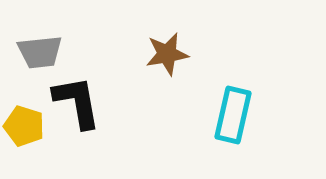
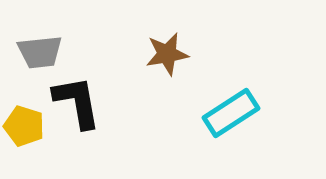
cyan rectangle: moved 2 px left, 2 px up; rotated 44 degrees clockwise
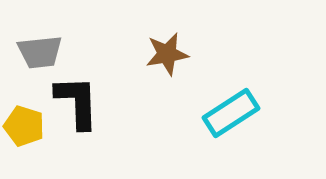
black L-shape: rotated 8 degrees clockwise
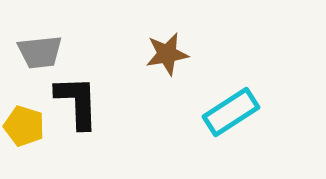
cyan rectangle: moved 1 px up
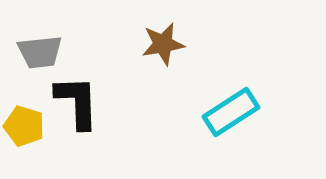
brown star: moved 4 px left, 10 px up
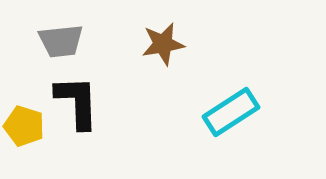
gray trapezoid: moved 21 px right, 11 px up
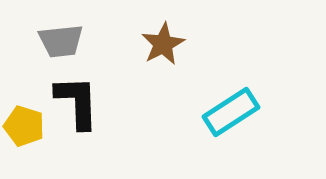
brown star: rotated 18 degrees counterclockwise
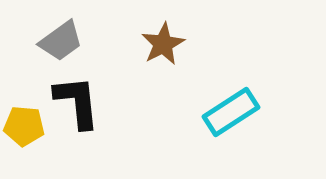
gray trapezoid: rotated 30 degrees counterclockwise
black L-shape: rotated 4 degrees counterclockwise
yellow pentagon: rotated 12 degrees counterclockwise
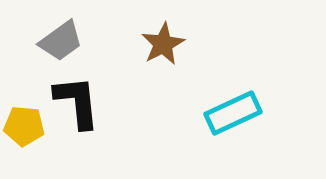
cyan rectangle: moved 2 px right, 1 px down; rotated 8 degrees clockwise
